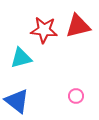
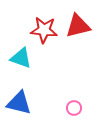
cyan triangle: rotated 35 degrees clockwise
pink circle: moved 2 px left, 12 px down
blue triangle: moved 2 px right, 2 px down; rotated 24 degrees counterclockwise
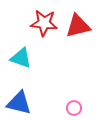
red star: moved 7 px up
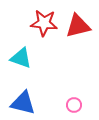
blue triangle: moved 4 px right
pink circle: moved 3 px up
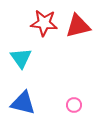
cyan triangle: rotated 35 degrees clockwise
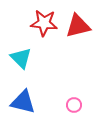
cyan triangle: rotated 10 degrees counterclockwise
blue triangle: moved 1 px up
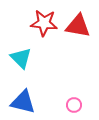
red triangle: rotated 24 degrees clockwise
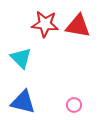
red star: moved 1 px right, 1 px down
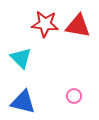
pink circle: moved 9 px up
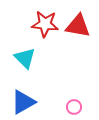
cyan triangle: moved 4 px right
pink circle: moved 11 px down
blue triangle: rotated 44 degrees counterclockwise
